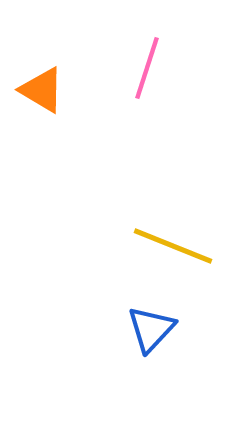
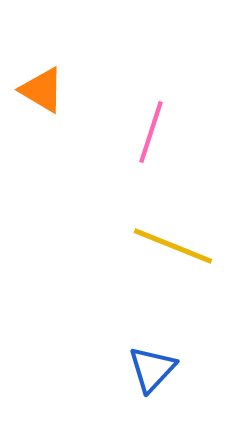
pink line: moved 4 px right, 64 px down
blue triangle: moved 1 px right, 40 px down
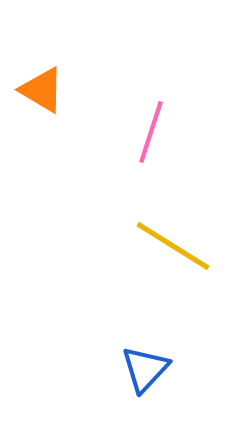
yellow line: rotated 10 degrees clockwise
blue triangle: moved 7 px left
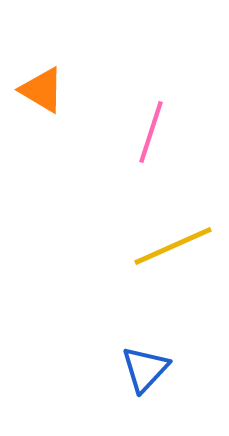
yellow line: rotated 56 degrees counterclockwise
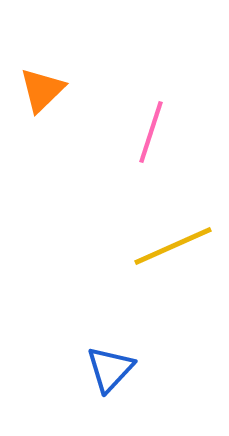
orange triangle: rotated 45 degrees clockwise
blue triangle: moved 35 px left
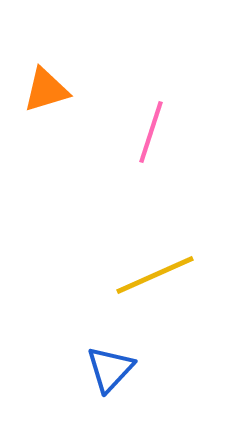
orange triangle: moved 4 px right; rotated 27 degrees clockwise
yellow line: moved 18 px left, 29 px down
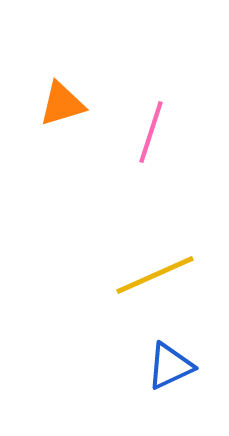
orange triangle: moved 16 px right, 14 px down
blue triangle: moved 60 px right, 3 px up; rotated 22 degrees clockwise
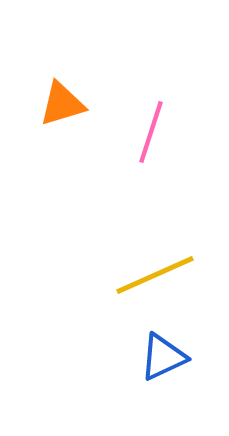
blue triangle: moved 7 px left, 9 px up
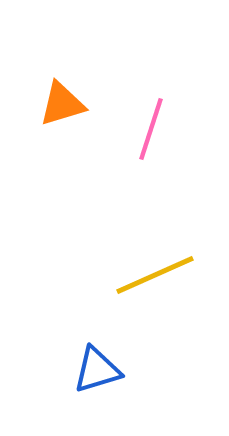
pink line: moved 3 px up
blue triangle: moved 66 px left, 13 px down; rotated 8 degrees clockwise
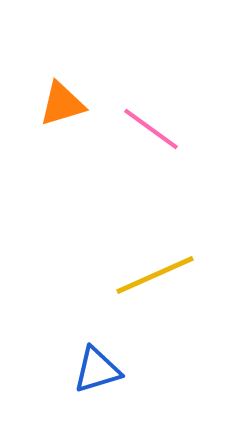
pink line: rotated 72 degrees counterclockwise
